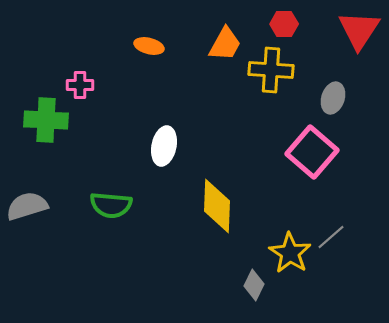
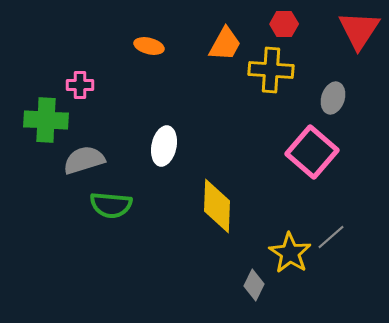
gray semicircle: moved 57 px right, 46 px up
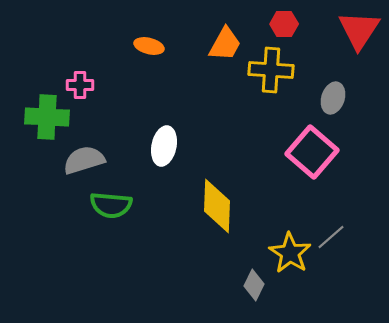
green cross: moved 1 px right, 3 px up
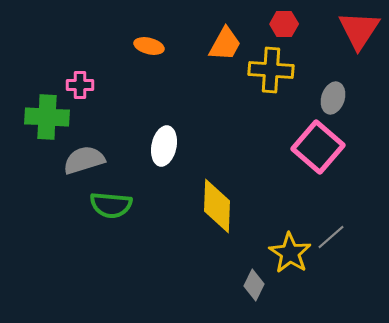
pink square: moved 6 px right, 5 px up
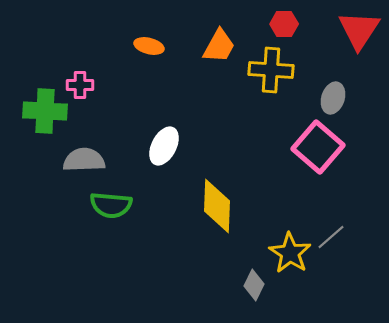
orange trapezoid: moved 6 px left, 2 px down
green cross: moved 2 px left, 6 px up
white ellipse: rotated 15 degrees clockwise
gray semicircle: rotated 15 degrees clockwise
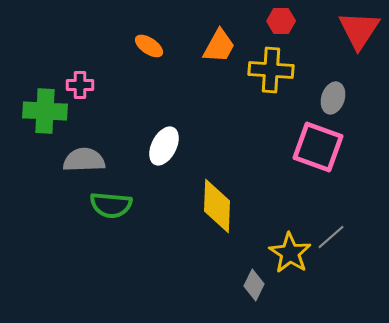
red hexagon: moved 3 px left, 3 px up
orange ellipse: rotated 20 degrees clockwise
pink square: rotated 21 degrees counterclockwise
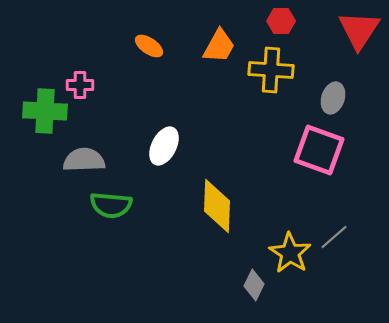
pink square: moved 1 px right, 3 px down
gray line: moved 3 px right
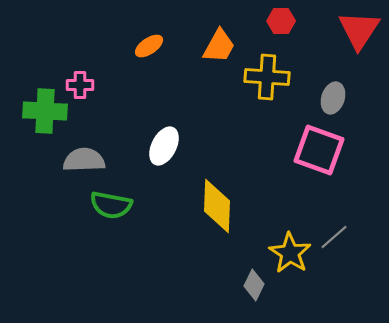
orange ellipse: rotated 68 degrees counterclockwise
yellow cross: moved 4 px left, 7 px down
green semicircle: rotated 6 degrees clockwise
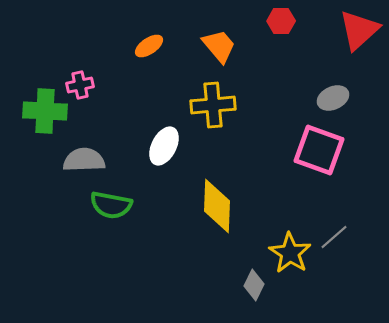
red triangle: rotated 15 degrees clockwise
orange trapezoid: rotated 69 degrees counterclockwise
yellow cross: moved 54 px left, 28 px down; rotated 9 degrees counterclockwise
pink cross: rotated 12 degrees counterclockwise
gray ellipse: rotated 48 degrees clockwise
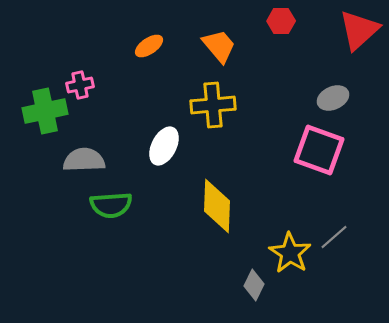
green cross: rotated 15 degrees counterclockwise
green semicircle: rotated 15 degrees counterclockwise
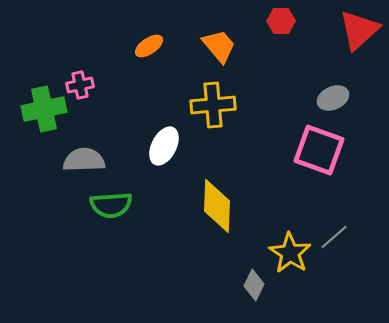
green cross: moved 1 px left, 2 px up
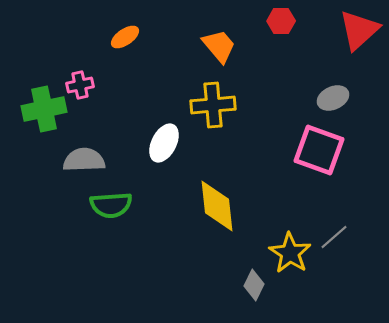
orange ellipse: moved 24 px left, 9 px up
white ellipse: moved 3 px up
yellow diamond: rotated 8 degrees counterclockwise
